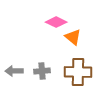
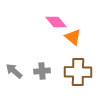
pink diamond: rotated 25 degrees clockwise
gray arrow: rotated 42 degrees clockwise
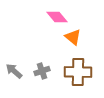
pink diamond: moved 1 px right, 5 px up
gray cross: rotated 14 degrees counterclockwise
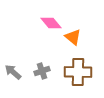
pink diamond: moved 6 px left, 6 px down
gray arrow: moved 1 px left, 1 px down
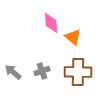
pink diamond: rotated 35 degrees clockwise
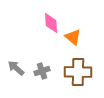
gray arrow: moved 3 px right, 4 px up
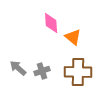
gray arrow: moved 2 px right
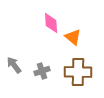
gray arrow: moved 4 px left, 3 px up; rotated 12 degrees clockwise
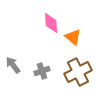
gray arrow: moved 1 px left
brown cross: rotated 28 degrees counterclockwise
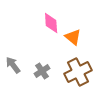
gray cross: rotated 14 degrees counterclockwise
